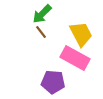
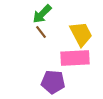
pink rectangle: rotated 32 degrees counterclockwise
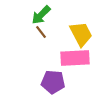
green arrow: moved 1 px left, 1 px down
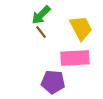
yellow trapezoid: moved 6 px up
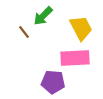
green arrow: moved 2 px right, 1 px down
brown line: moved 17 px left
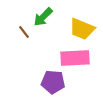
green arrow: moved 1 px down
yellow trapezoid: moved 1 px right, 1 px down; rotated 140 degrees clockwise
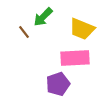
purple pentagon: moved 5 px right, 2 px down; rotated 25 degrees counterclockwise
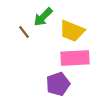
yellow trapezoid: moved 10 px left, 2 px down
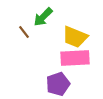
yellow trapezoid: moved 3 px right, 6 px down
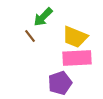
brown line: moved 6 px right, 4 px down
pink rectangle: moved 2 px right
purple pentagon: moved 2 px right, 1 px up
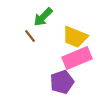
pink rectangle: rotated 20 degrees counterclockwise
purple pentagon: moved 2 px right, 1 px up
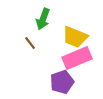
green arrow: moved 2 px down; rotated 25 degrees counterclockwise
brown line: moved 7 px down
